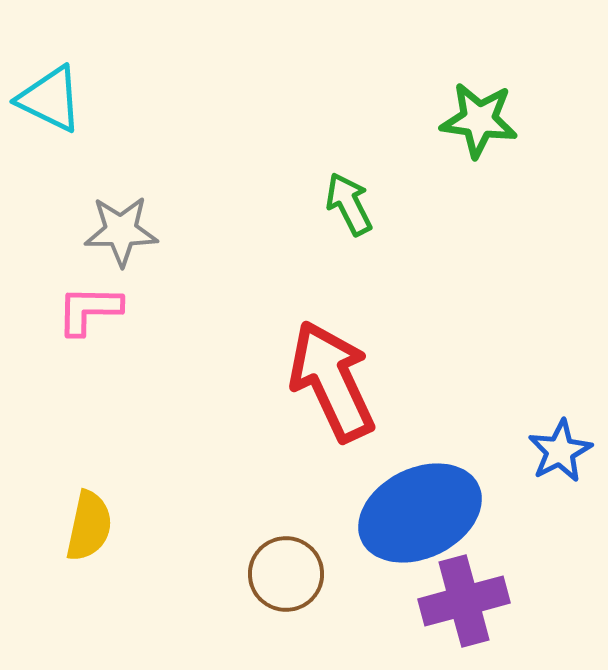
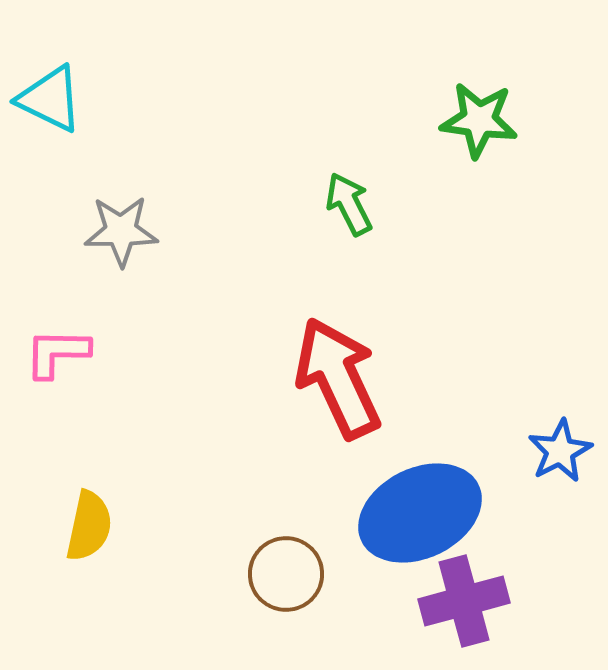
pink L-shape: moved 32 px left, 43 px down
red arrow: moved 6 px right, 3 px up
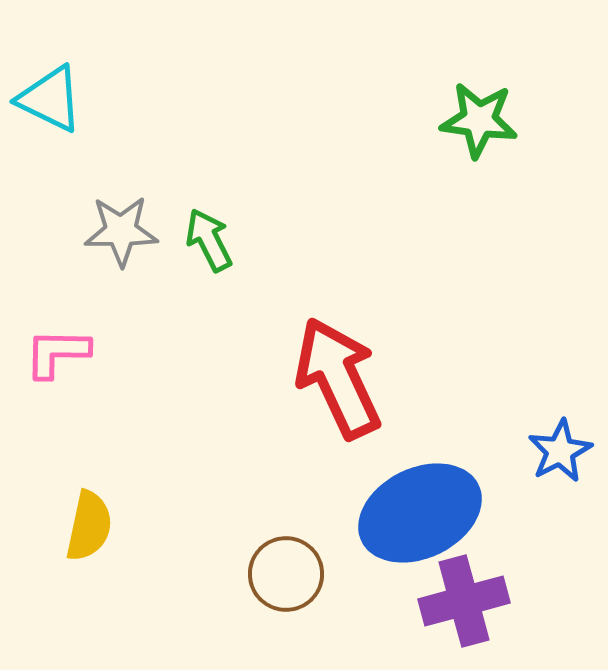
green arrow: moved 140 px left, 36 px down
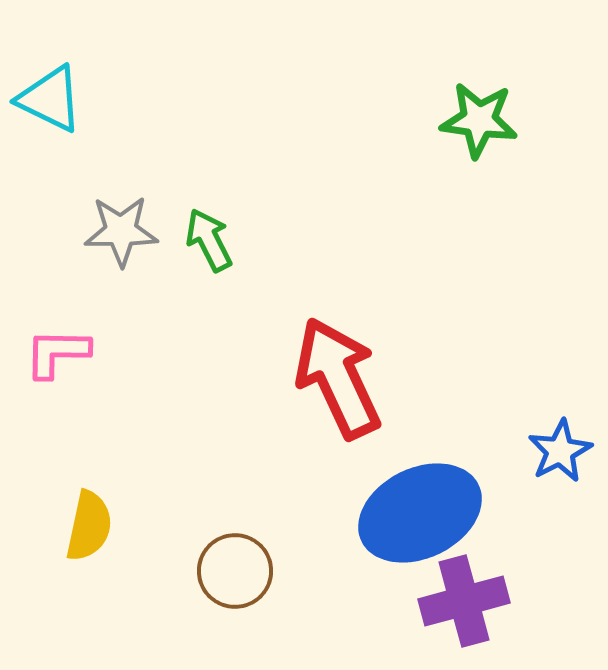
brown circle: moved 51 px left, 3 px up
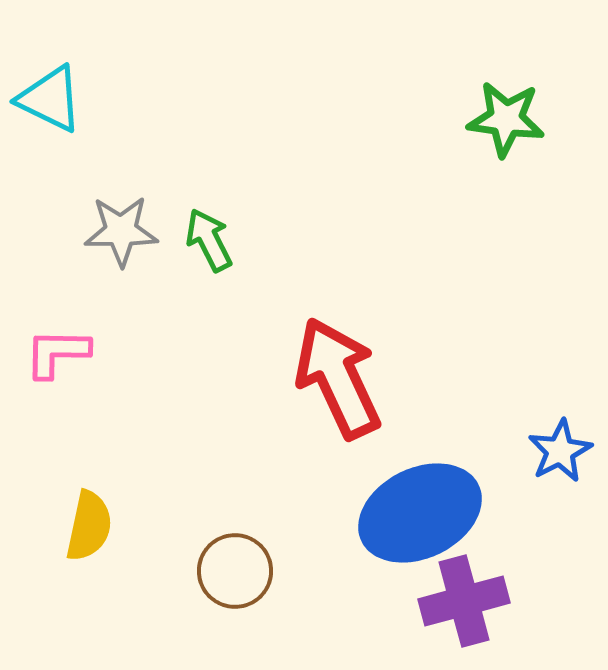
green star: moved 27 px right, 1 px up
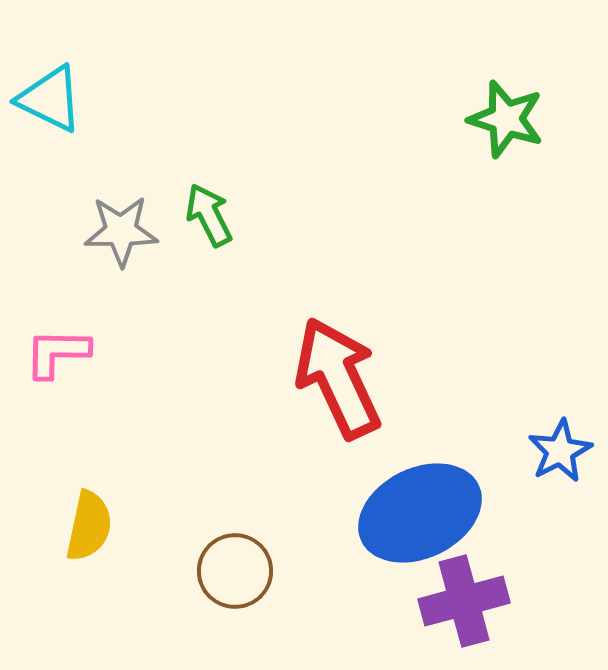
green star: rotated 10 degrees clockwise
green arrow: moved 25 px up
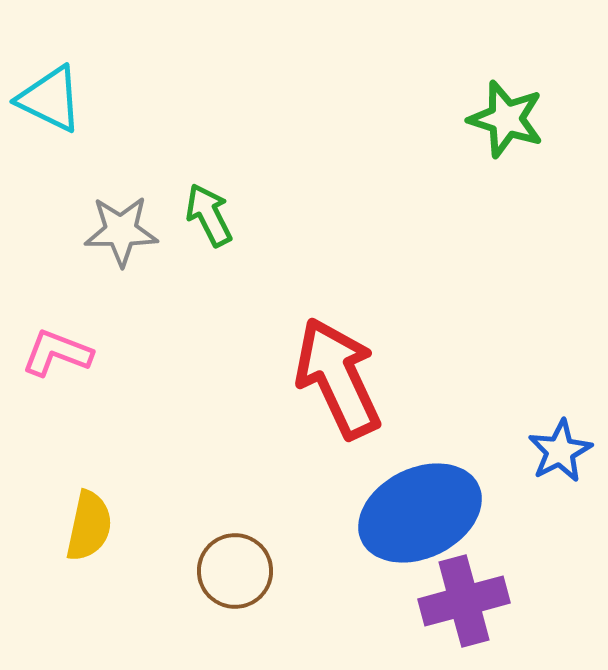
pink L-shape: rotated 20 degrees clockwise
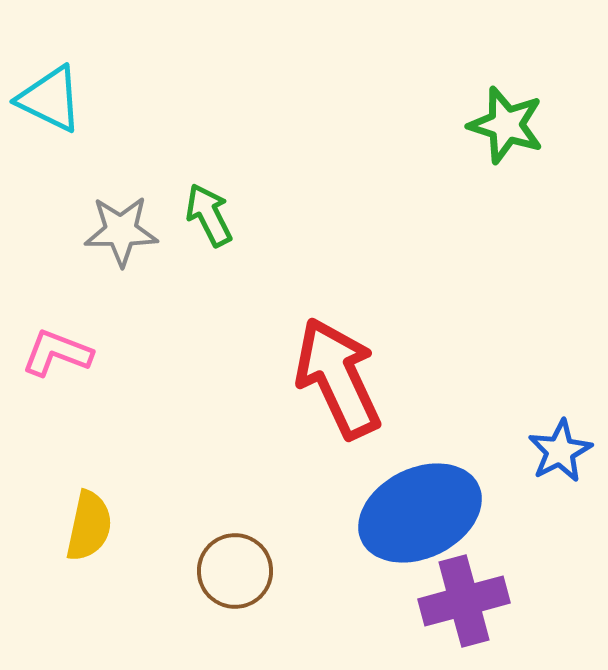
green star: moved 6 px down
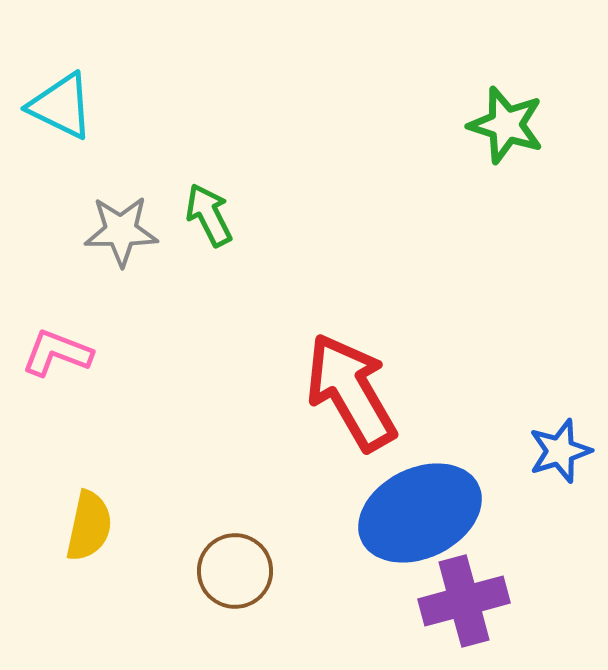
cyan triangle: moved 11 px right, 7 px down
red arrow: moved 13 px right, 14 px down; rotated 5 degrees counterclockwise
blue star: rotated 10 degrees clockwise
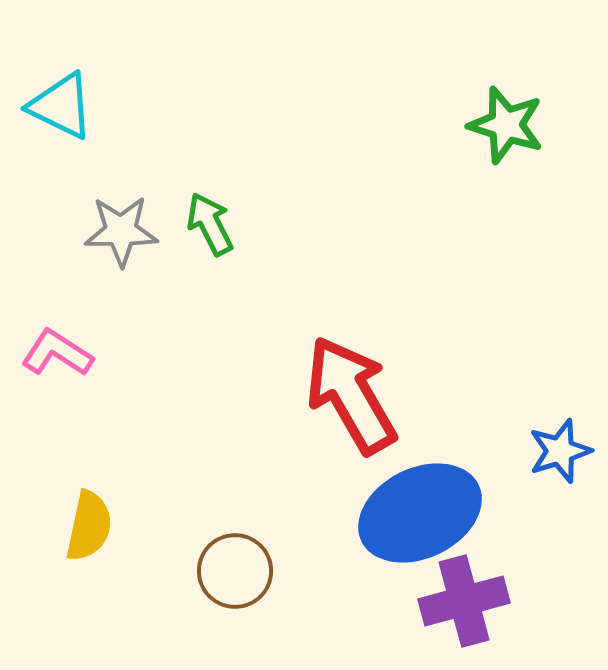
green arrow: moved 1 px right, 9 px down
pink L-shape: rotated 12 degrees clockwise
red arrow: moved 3 px down
